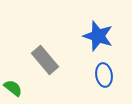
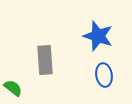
gray rectangle: rotated 36 degrees clockwise
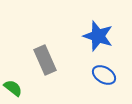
gray rectangle: rotated 20 degrees counterclockwise
blue ellipse: rotated 50 degrees counterclockwise
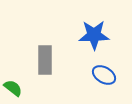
blue star: moved 4 px left, 1 px up; rotated 20 degrees counterclockwise
gray rectangle: rotated 24 degrees clockwise
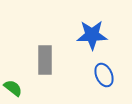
blue star: moved 2 px left
blue ellipse: rotated 35 degrees clockwise
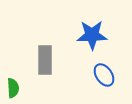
blue ellipse: rotated 10 degrees counterclockwise
green semicircle: rotated 48 degrees clockwise
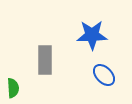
blue ellipse: rotated 10 degrees counterclockwise
